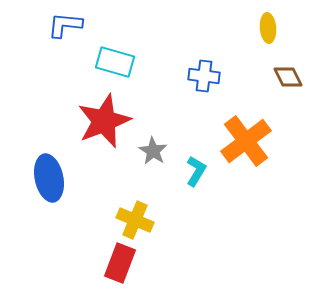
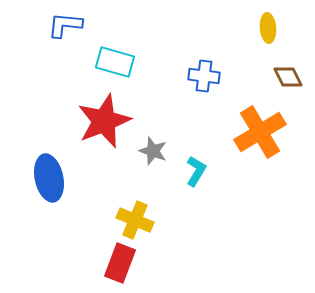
orange cross: moved 14 px right, 9 px up; rotated 6 degrees clockwise
gray star: rotated 12 degrees counterclockwise
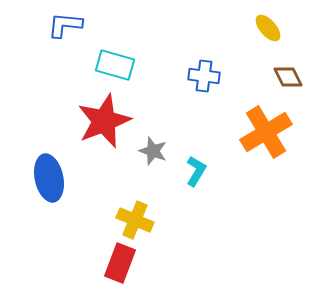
yellow ellipse: rotated 36 degrees counterclockwise
cyan rectangle: moved 3 px down
orange cross: moved 6 px right
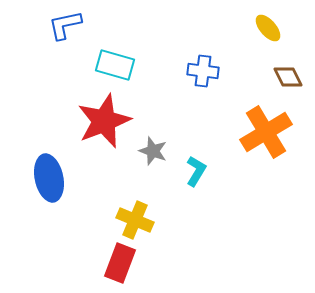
blue L-shape: rotated 18 degrees counterclockwise
blue cross: moved 1 px left, 5 px up
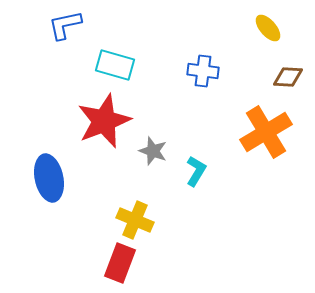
brown diamond: rotated 60 degrees counterclockwise
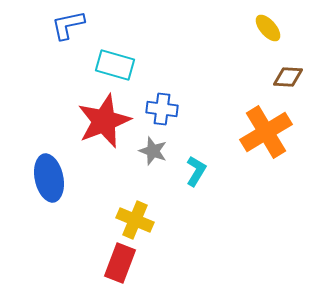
blue L-shape: moved 3 px right
blue cross: moved 41 px left, 38 px down
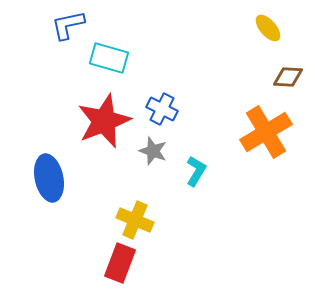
cyan rectangle: moved 6 px left, 7 px up
blue cross: rotated 20 degrees clockwise
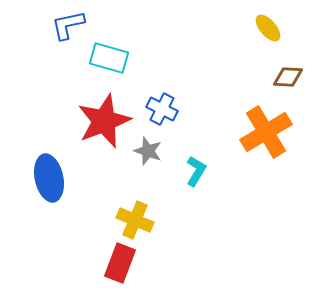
gray star: moved 5 px left
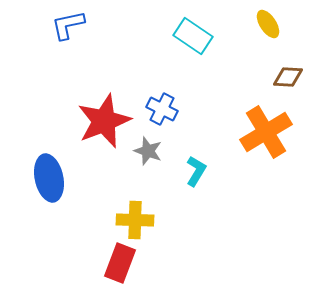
yellow ellipse: moved 4 px up; rotated 8 degrees clockwise
cyan rectangle: moved 84 px right, 22 px up; rotated 18 degrees clockwise
yellow cross: rotated 21 degrees counterclockwise
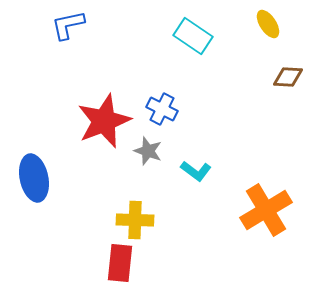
orange cross: moved 78 px down
cyan L-shape: rotated 96 degrees clockwise
blue ellipse: moved 15 px left
red rectangle: rotated 15 degrees counterclockwise
